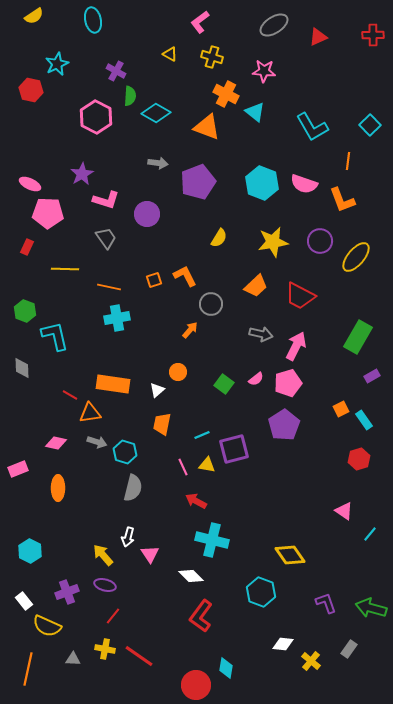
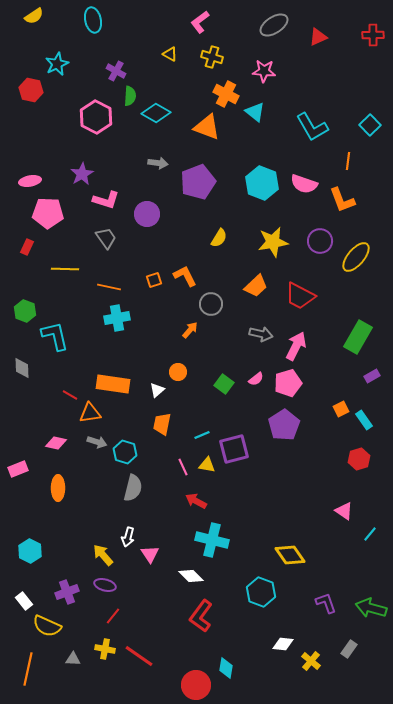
pink ellipse at (30, 184): moved 3 px up; rotated 35 degrees counterclockwise
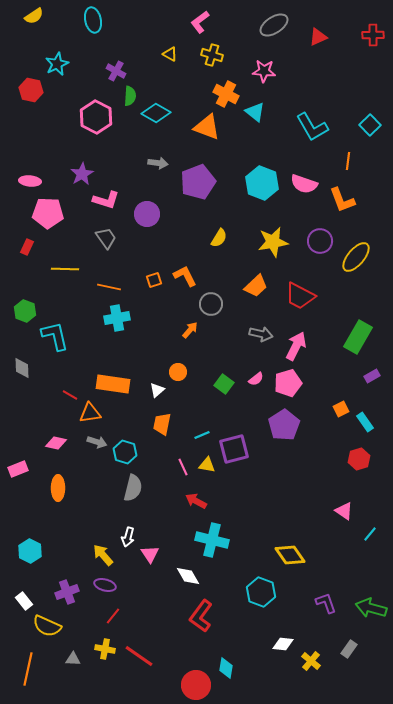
yellow cross at (212, 57): moved 2 px up
pink ellipse at (30, 181): rotated 15 degrees clockwise
cyan rectangle at (364, 420): moved 1 px right, 2 px down
white diamond at (191, 576): moved 3 px left; rotated 15 degrees clockwise
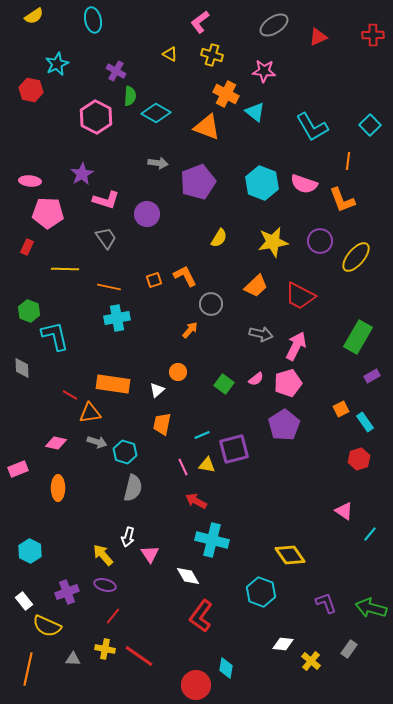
green hexagon at (25, 311): moved 4 px right
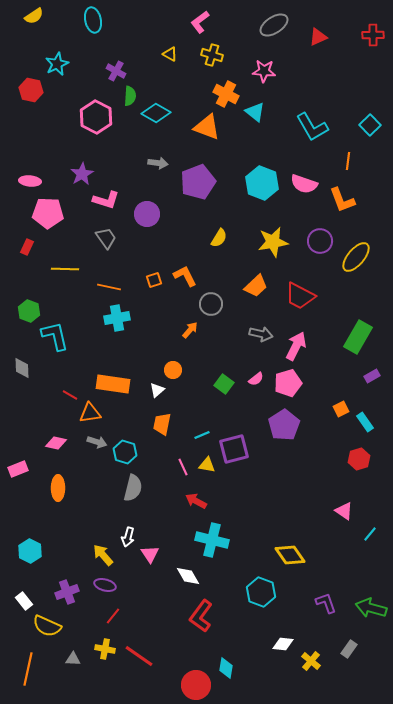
orange circle at (178, 372): moved 5 px left, 2 px up
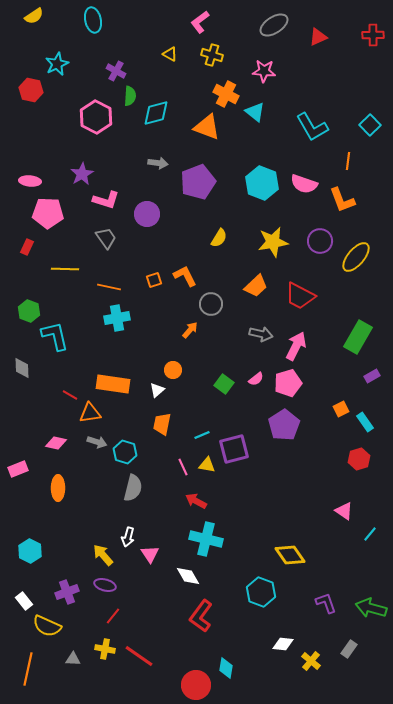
cyan diamond at (156, 113): rotated 44 degrees counterclockwise
cyan cross at (212, 540): moved 6 px left, 1 px up
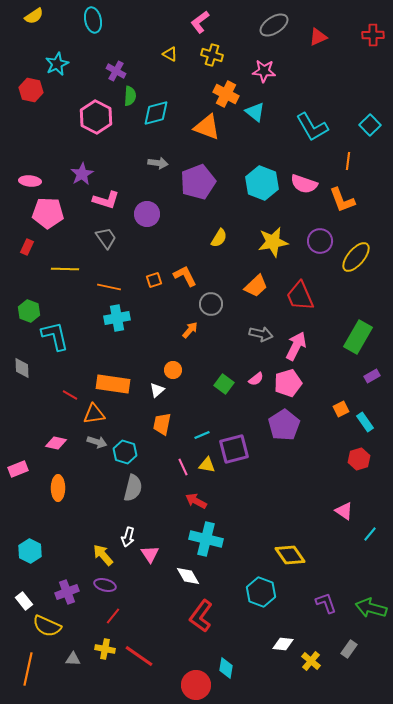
red trapezoid at (300, 296): rotated 40 degrees clockwise
orange triangle at (90, 413): moved 4 px right, 1 px down
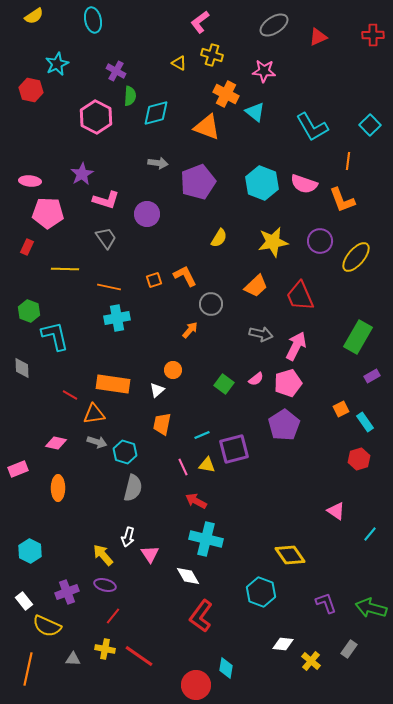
yellow triangle at (170, 54): moved 9 px right, 9 px down
pink triangle at (344, 511): moved 8 px left
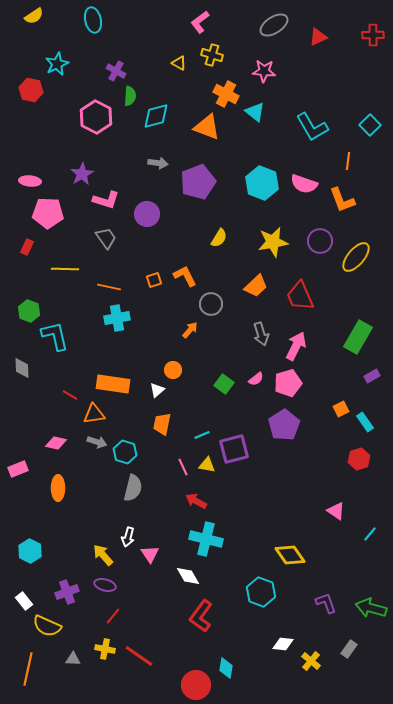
cyan diamond at (156, 113): moved 3 px down
gray arrow at (261, 334): rotated 60 degrees clockwise
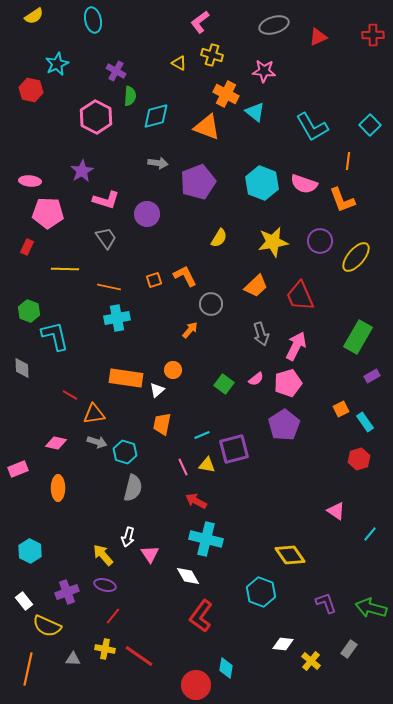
gray ellipse at (274, 25): rotated 16 degrees clockwise
purple star at (82, 174): moved 3 px up
orange rectangle at (113, 384): moved 13 px right, 6 px up
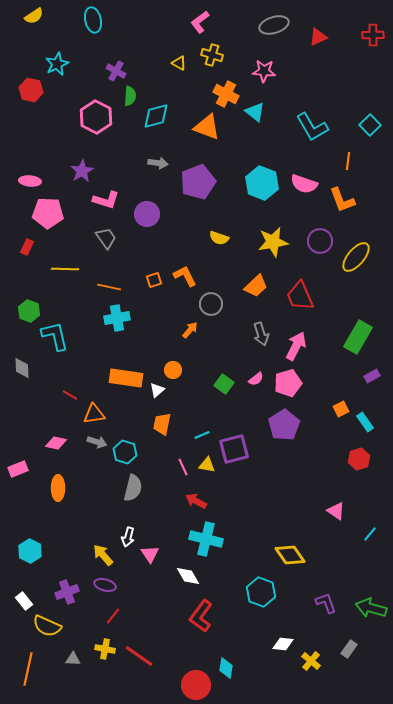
yellow semicircle at (219, 238): rotated 78 degrees clockwise
